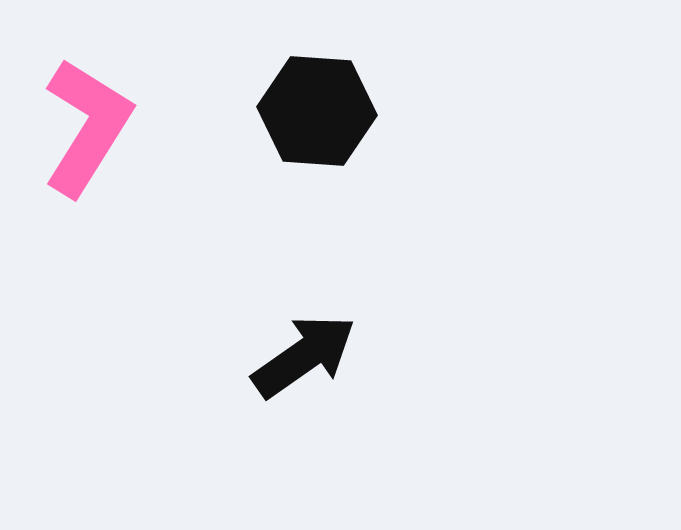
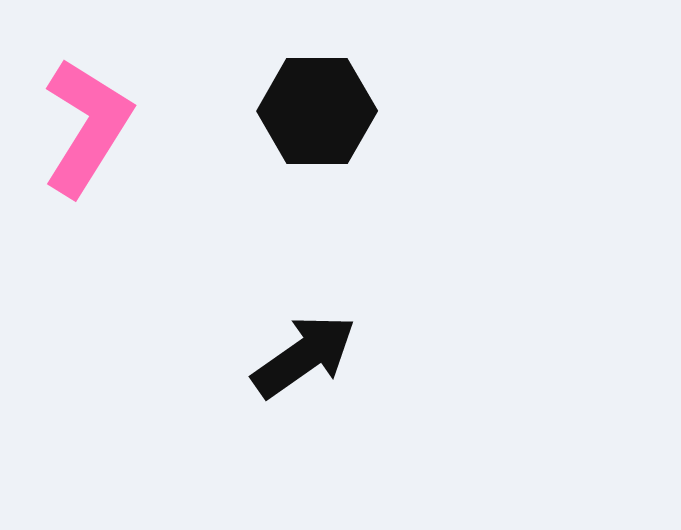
black hexagon: rotated 4 degrees counterclockwise
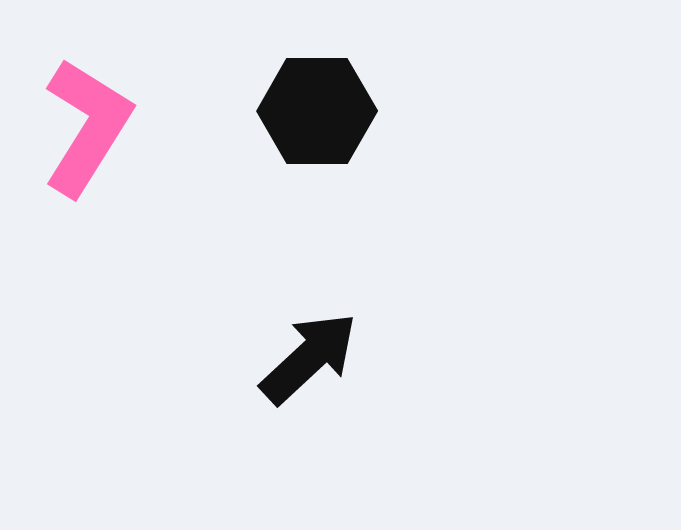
black arrow: moved 5 px right, 2 px down; rotated 8 degrees counterclockwise
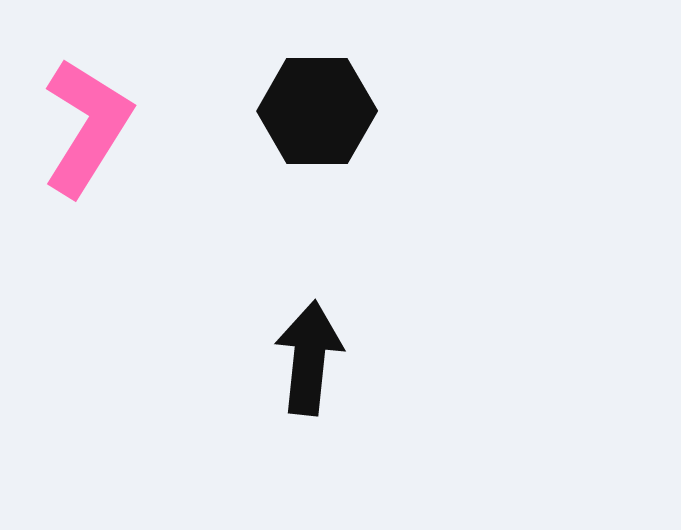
black arrow: rotated 41 degrees counterclockwise
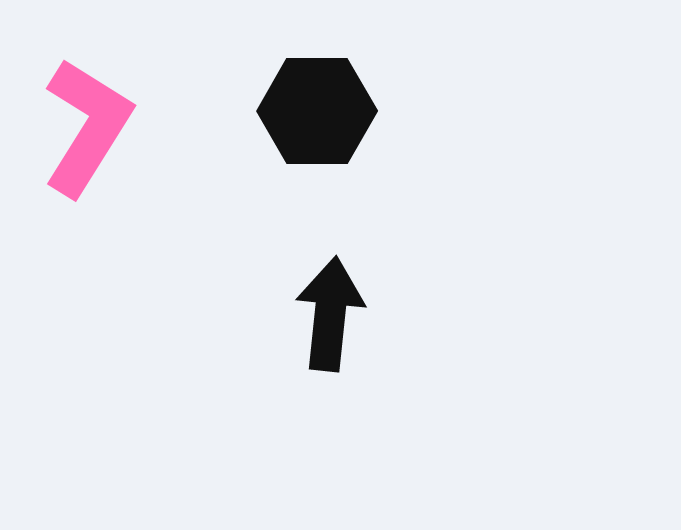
black arrow: moved 21 px right, 44 px up
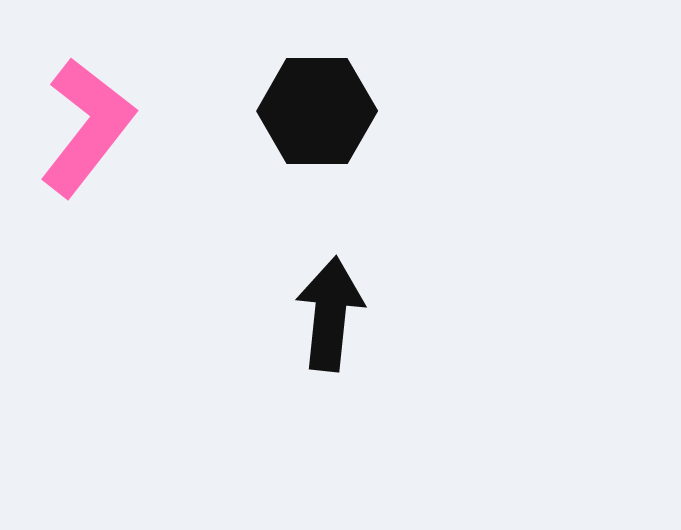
pink L-shape: rotated 6 degrees clockwise
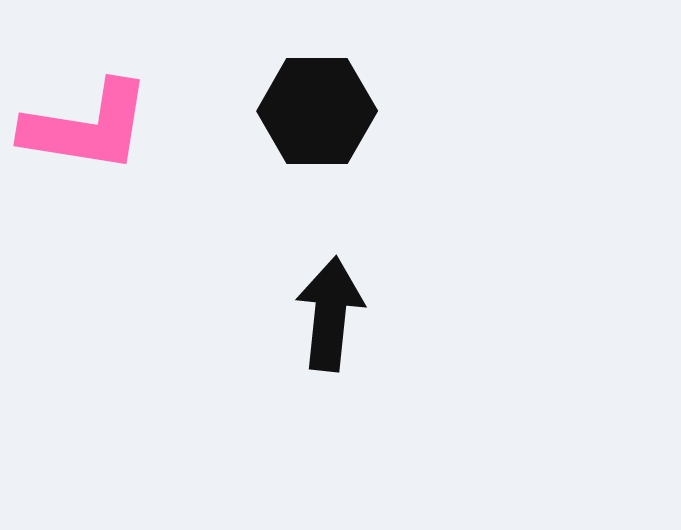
pink L-shape: rotated 61 degrees clockwise
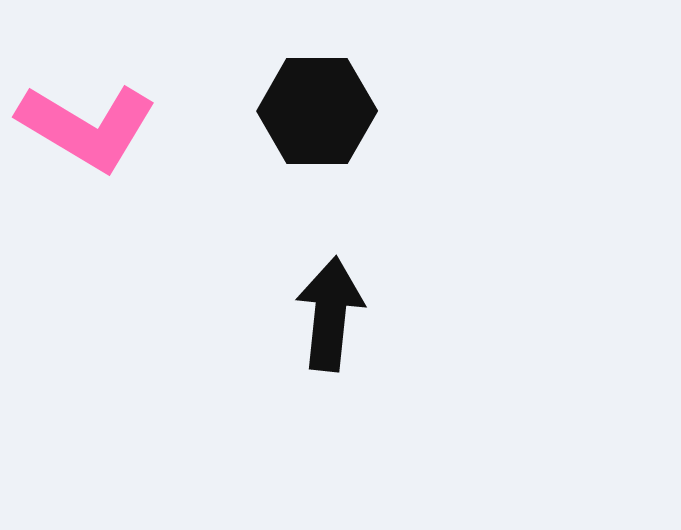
pink L-shape: rotated 22 degrees clockwise
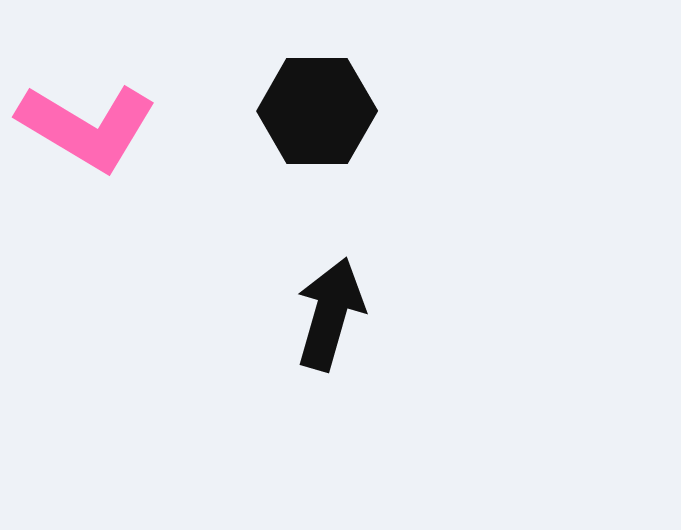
black arrow: rotated 10 degrees clockwise
